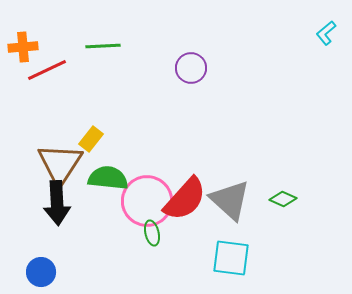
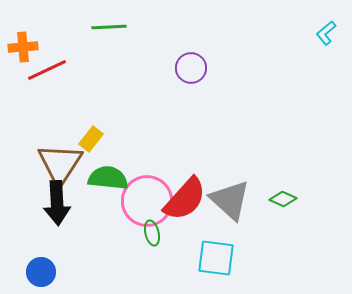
green line: moved 6 px right, 19 px up
cyan square: moved 15 px left
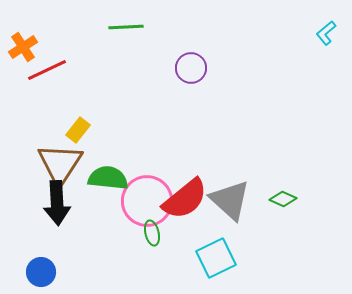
green line: moved 17 px right
orange cross: rotated 28 degrees counterclockwise
yellow rectangle: moved 13 px left, 9 px up
red semicircle: rotated 9 degrees clockwise
cyan square: rotated 33 degrees counterclockwise
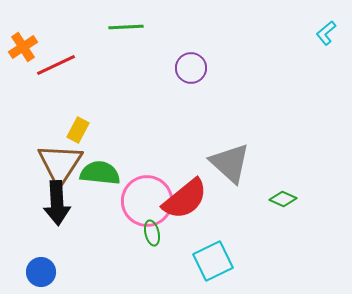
red line: moved 9 px right, 5 px up
yellow rectangle: rotated 10 degrees counterclockwise
green semicircle: moved 8 px left, 5 px up
gray triangle: moved 37 px up
cyan square: moved 3 px left, 3 px down
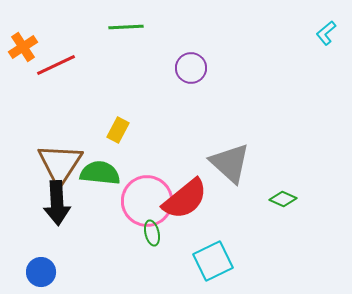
yellow rectangle: moved 40 px right
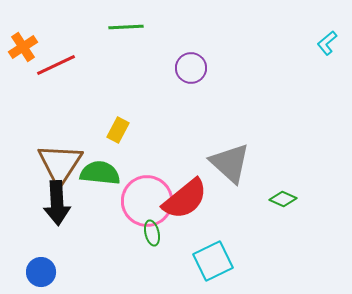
cyan L-shape: moved 1 px right, 10 px down
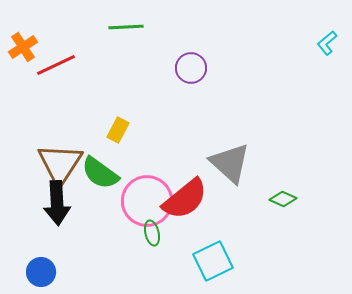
green semicircle: rotated 150 degrees counterclockwise
